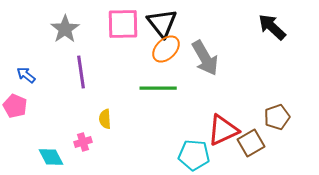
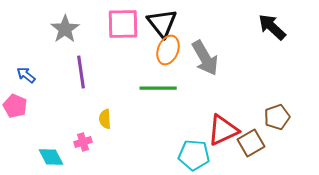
orange ellipse: moved 2 px right, 1 px down; rotated 24 degrees counterclockwise
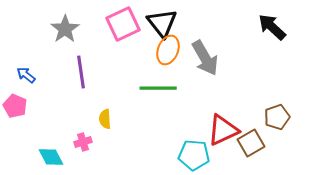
pink square: rotated 24 degrees counterclockwise
